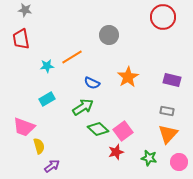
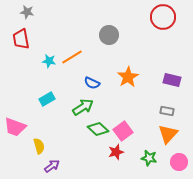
gray star: moved 2 px right, 2 px down
cyan star: moved 2 px right, 5 px up; rotated 16 degrees clockwise
pink trapezoid: moved 9 px left
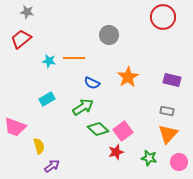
red trapezoid: rotated 60 degrees clockwise
orange line: moved 2 px right, 1 px down; rotated 30 degrees clockwise
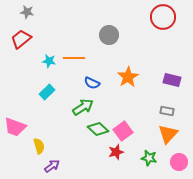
cyan rectangle: moved 7 px up; rotated 14 degrees counterclockwise
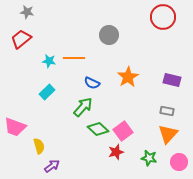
green arrow: rotated 15 degrees counterclockwise
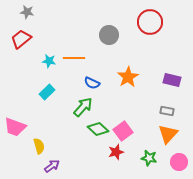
red circle: moved 13 px left, 5 px down
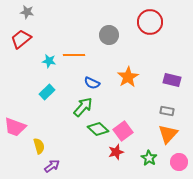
orange line: moved 3 px up
green star: rotated 21 degrees clockwise
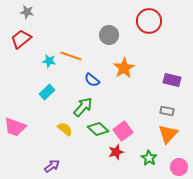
red circle: moved 1 px left, 1 px up
orange line: moved 3 px left, 1 px down; rotated 20 degrees clockwise
orange star: moved 4 px left, 9 px up
blue semicircle: moved 3 px up; rotated 14 degrees clockwise
yellow semicircle: moved 26 px right, 17 px up; rotated 35 degrees counterclockwise
pink circle: moved 5 px down
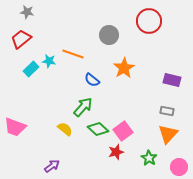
orange line: moved 2 px right, 2 px up
cyan rectangle: moved 16 px left, 23 px up
